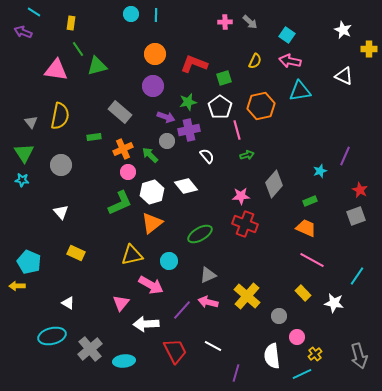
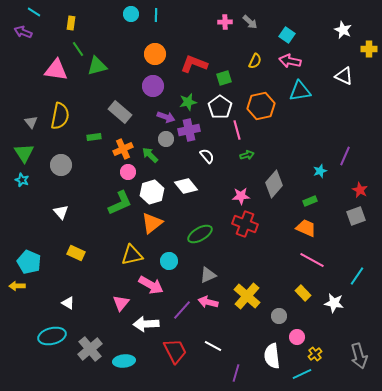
gray circle at (167, 141): moved 1 px left, 2 px up
cyan star at (22, 180): rotated 16 degrees clockwise
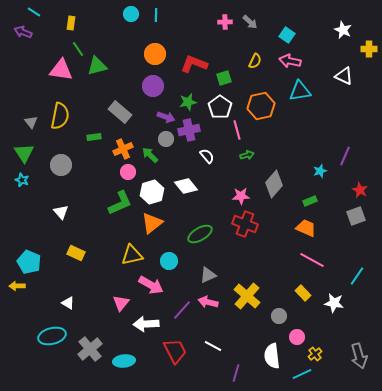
pink triangle at (56, 70): moved 5 px right
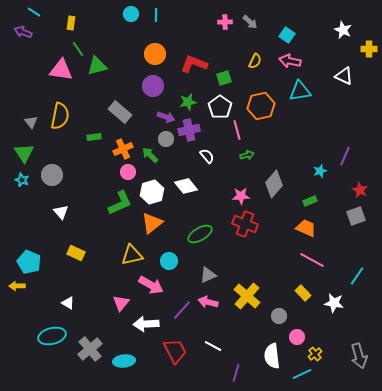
gray circle at (61, 165): moved 9 px left, 10 px down
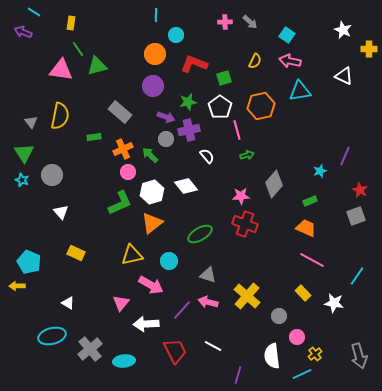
cyan circle at (131, 14): moved 45 px right, 21 px down
gray triangle at (208, 275): rotated 42 degrees clockwise
purple line at (236, 373): moved 2 px right, 2 px down
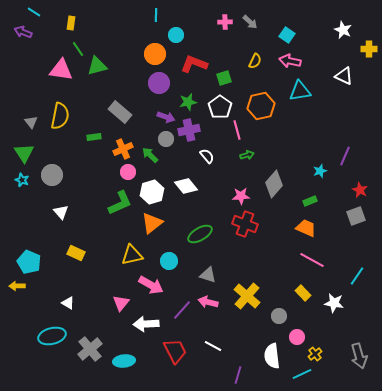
purple circle at (153, 86): moved 6 px right, 3 px up
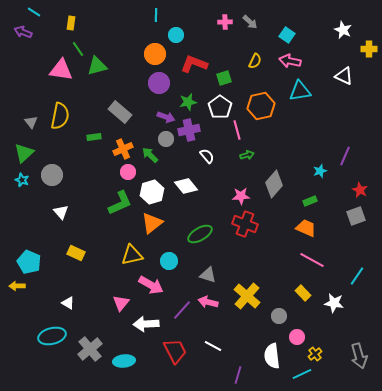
green triangle at (24, 153): rotated 20 degrees clockwise
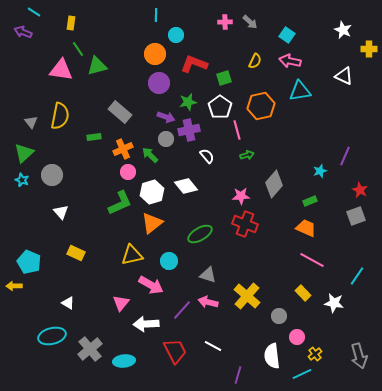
yellow arrow at (17, 286): moved 3 px left
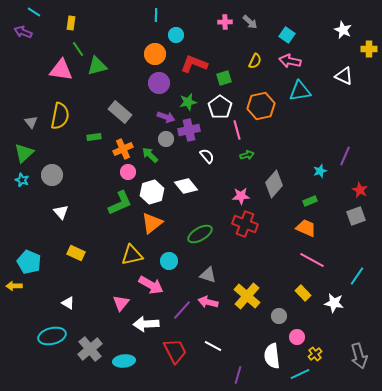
cyan line at (302, 374): moved 2 px left
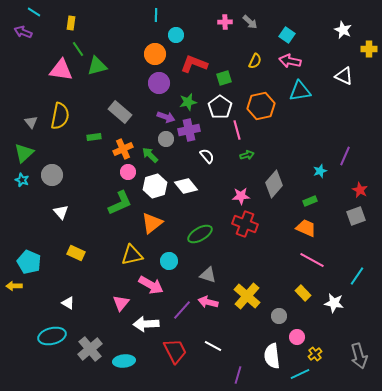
white hexagon at (152, 192): moved 3 px right, 6 px up
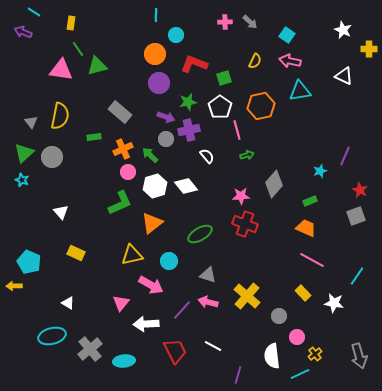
gray circle at (52, 175): moved 18 px up
